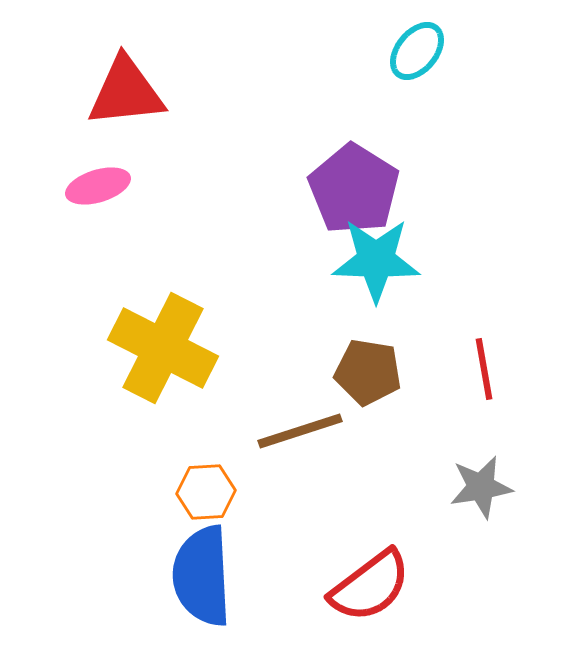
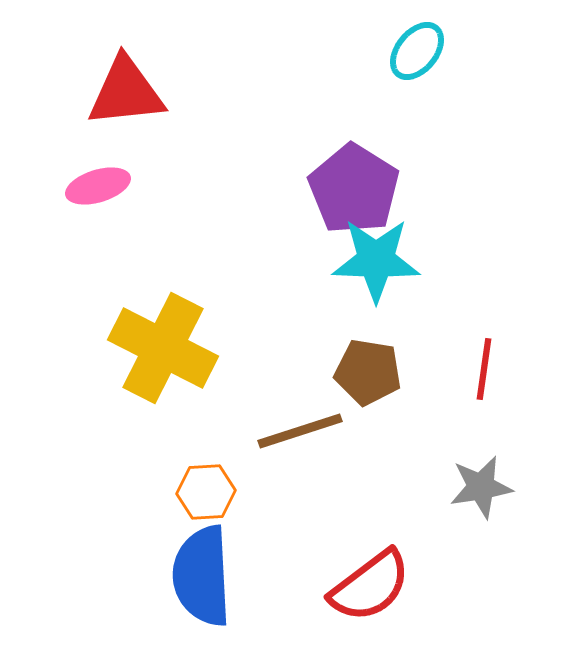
red line: rotated 18 degrees clockwise
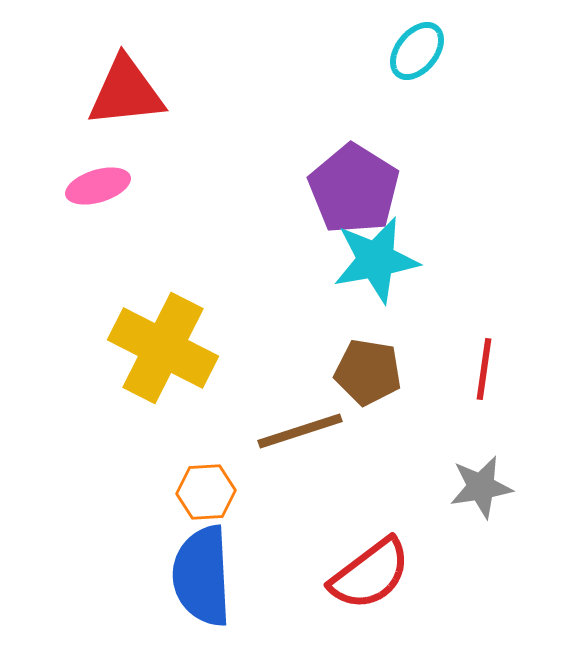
cyan star: rotated 12 degrees counterclockwise
red semicircle: moved 12 px up
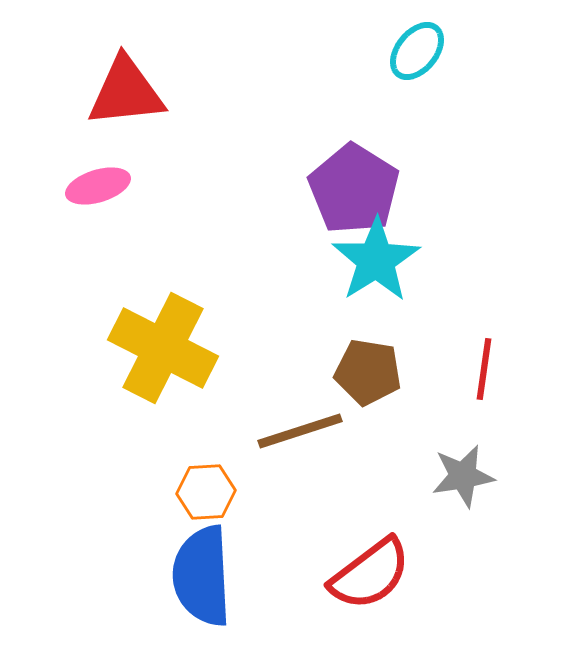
cyan star: rotated 22 degrees counterclockwise
gray star: moved 18 px left, 11 px up
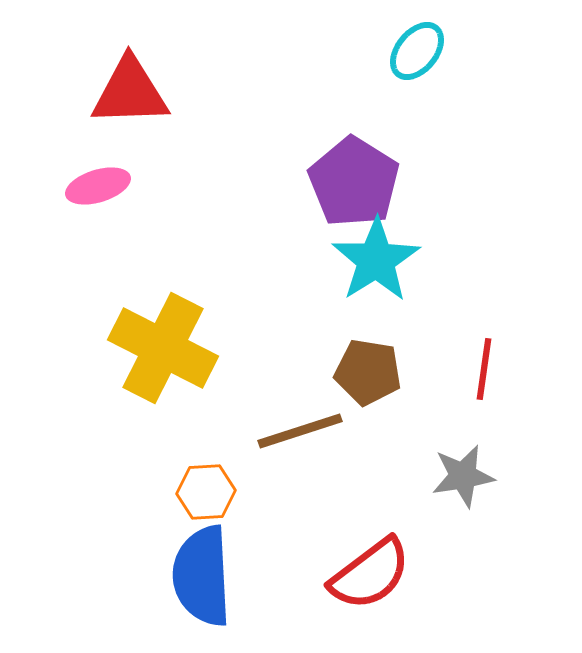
red triangle: moved 4 px right; rotated 4 degrees clockwise
purple pentagon: moved 7 px up
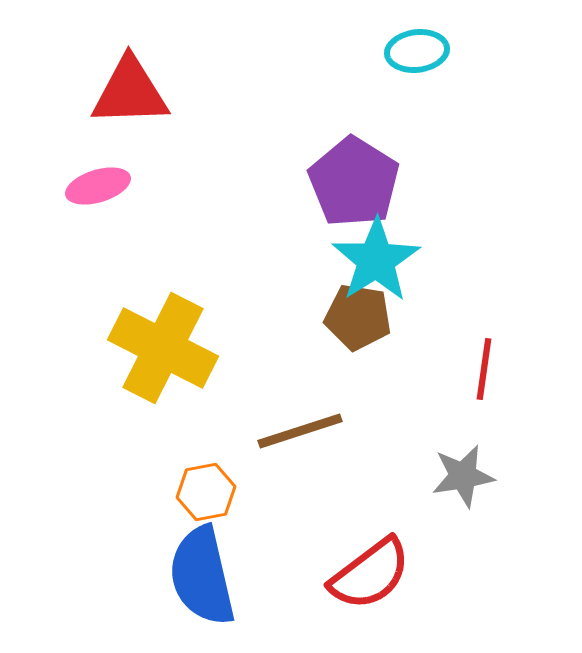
cyan ellipse: rotated 44 degrees clockwise
brown pentagon: moved 10 px left, 55 px up
orange hexagon: rotated 8 degrees counterclockwise
blue semicircle: rotated 10 degrees counterclockwise
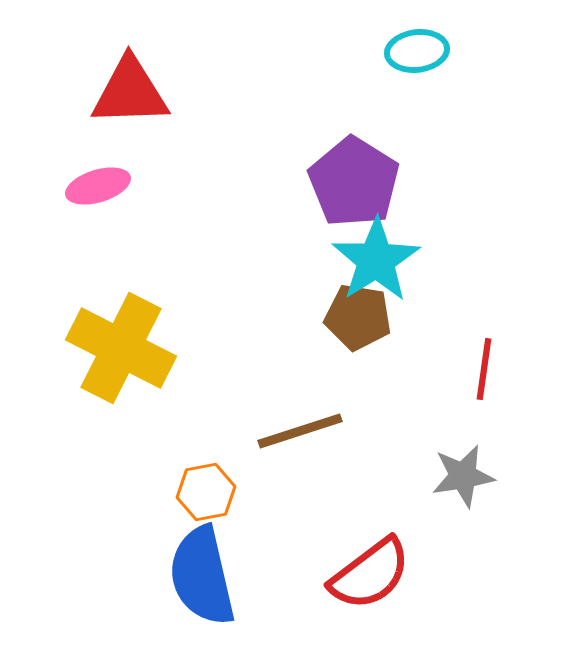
yellow cross: moved 42 px left
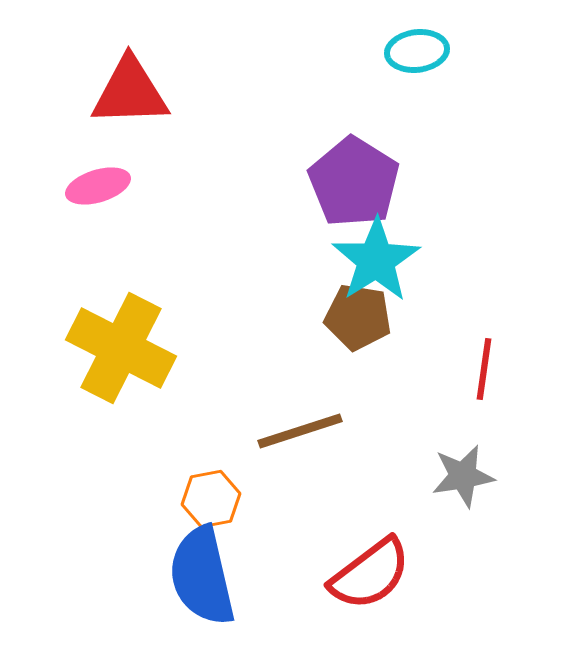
orange hexagon: moved 5 px right, 7 px down
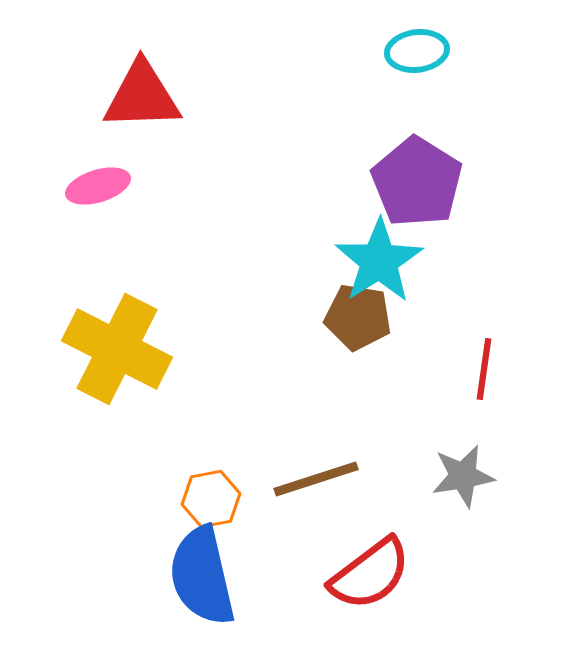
red triangle: moved 12 px right, 4 px down
purple pentagon: moved 63 px right
cyan star: moved 3 px right, 1 px down
yellow cross: moved 4 px left, 1 px down
brown line: moved 16 px right, 48 px down
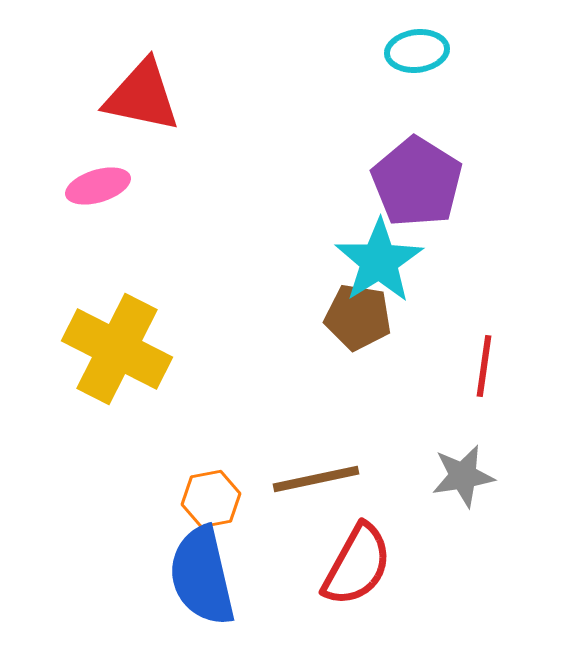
red triangle: rotated 14 degrees clockwise
red line: moved 3 px up
brown line: rotated 6 degrees clockwise
red semicircle: moved 13 px left, 9 px up; rotated 24 degrees counterclockwise
